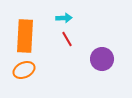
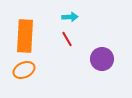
cyan arrow: moved 6 px right, 1 px up
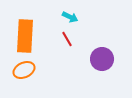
cyan arrow: rotated 28 degrees clockwise
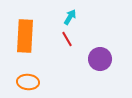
cyan arrow: rotated 84 degrees counterclockwise
purple circle: moved 2 px left
orange ellipse: moved 4 px right, 12 px down; rotated 30 degrees clockwise
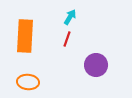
red line: rotated 49 degrees clockwise
purple circle: moved 4 px left, 6 px down
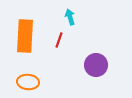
cyan arrow: rotated 49 degrees counterclockwise
red line: moved 8 px left, 1 px down
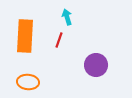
cyan arrow: moved 3 px left
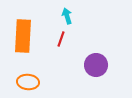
cyan arrow: moved 1 px up
orange rectangle: moved 2 px left
red line: moved 2 px right, 1 px up
